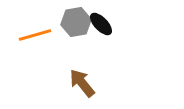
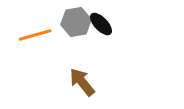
brown arrow: moved 1 px up
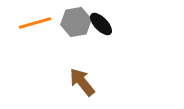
orange line: moved 12 px up
